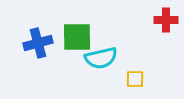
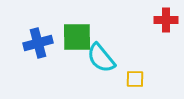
cyan semicircle: rotated 64 degrees clockwise
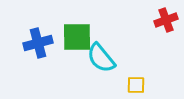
red cross: rotated 20 degrees counterclockwise
yellow square: moved 1 px right, 6 px down
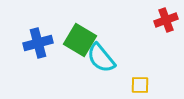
green square: moved 3 px right, 3 px down; rotated 32 degrees clockwise
yellow square: moved 4 px right
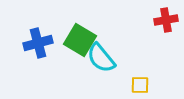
red cross: rotated 10 degrees clockwise
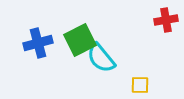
green square: rotated 32 degrees clockwise
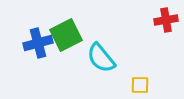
green square: moved 14 px left, 5 px up
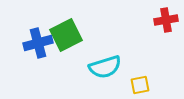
cyan semicircle: moved 4 px right, 9 px down; rotated 68 degrees counterclockwise
yellow square: rotated 12 degrees counterclockwise
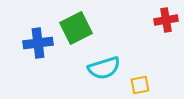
green square: moved 10 px right, 7 px up
blue cross: rotated 8 degrees clockwise
cyan semicircle: moved 1 px left, 1 px down
